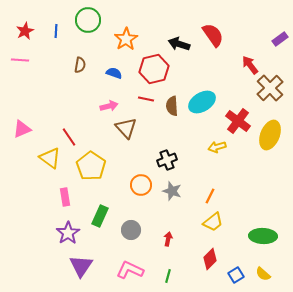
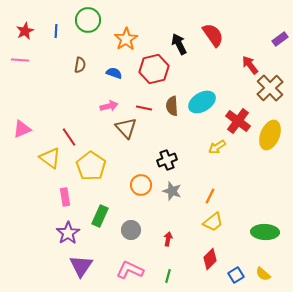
black arrow at (179, 44): rotated 45 degrees clockwise
red line at (146, 99): moved 2 px left, 9 px down
yellow arrow at (217, 147): rotated 18 degrees counterclockwise
green ellipse at (263, 236): moved 2 px right, 4 px up
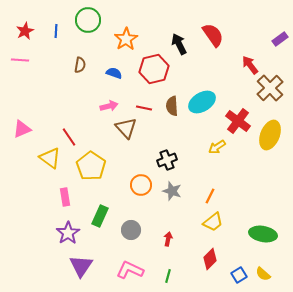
green ellipse at (265, 232): moved 2 px left, 2 px down; rotated 8 degrees clockwise
blue square at (236, 275): moved 3 px right
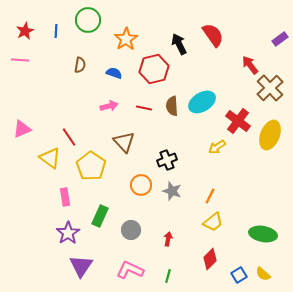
brown triangle at (126, 128): moved 2 px left, 14 px down
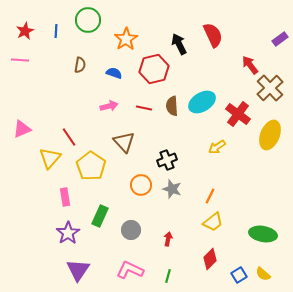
red semicircle at (213, 35): rotated 10 degrees clockwise
red cross at (238, 121): moved 7 px up
yellow triangle at (50, 158): rotated 35 degrees clockwise
gray star at (172, 191): moved 2 px up
purple triangle at (81, 266): moved 3 px left, 4 px down
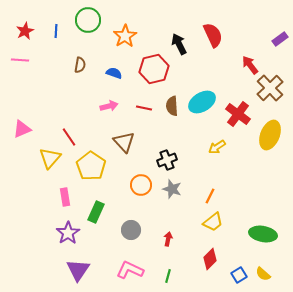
orange star at (126, 39): moved 1 px left, 3 px up
green rectangle at (100, 216): moved 4 px left, 4 px up
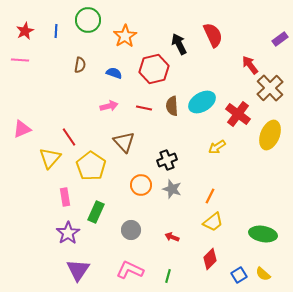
red arrow at (168, 239): moved 4 px right, 2 px up; rotated 80 degrees counterclockwise
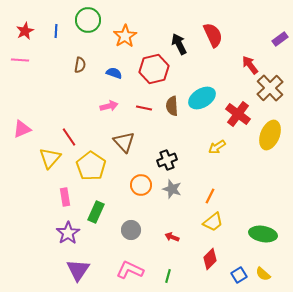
cyan ellipse at (202, 102): moved 4 px up
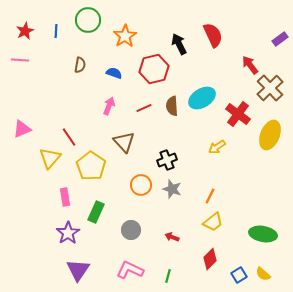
pink arrow at (109, 106): rotated 54 degrees counterclockwise
red line at (144, 108): rotated 35 degrees counterclockwise
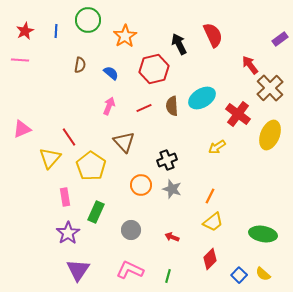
blue semicircle at (114, 73): moved 3 px left; rotated 21 degrees clockwise
blue square at (239, 275): rotated 14 degrees counterclockwise
